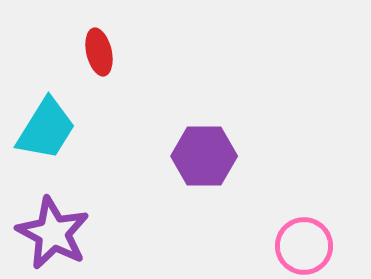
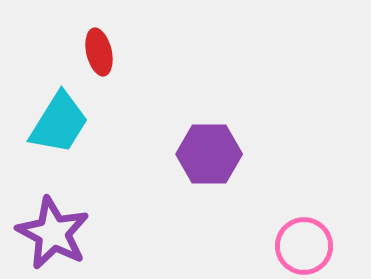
cyan trapezoid: moved 13 px right, 6 px up
purple hexagon: moved 5 px right, 2 px up
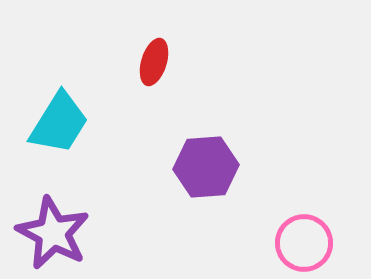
red ellipse: moved 55 px right, 10 px down; rotated 30 degrees clockwise
purple hexagon: moved 3 px left, 13 px down; rotated 4 degrees counterclockwise
pink circle: moved 3 px up
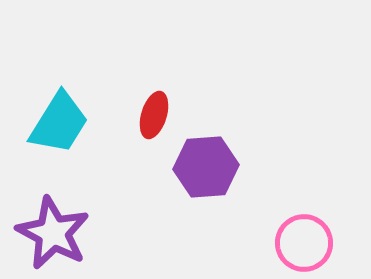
red ellipse: moved 53 px down
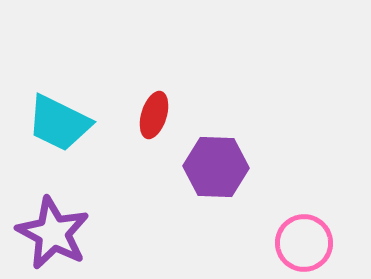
cyan trapezoid: rotated 84 degrees clockwise
purple hexagon: moved 10 px right; rotated 6 degrees clockwise
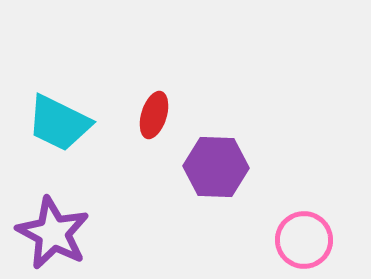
pink circle: moved 3 px up
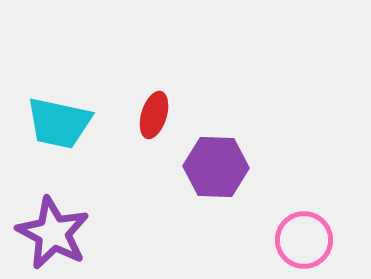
cyan trapezoid: rotated 14 degrees counterclockwise
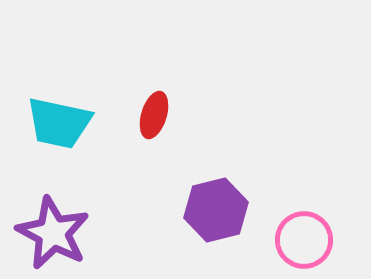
purple hexagon: moved 43 px down; rotated 16 degrees counterclockwise
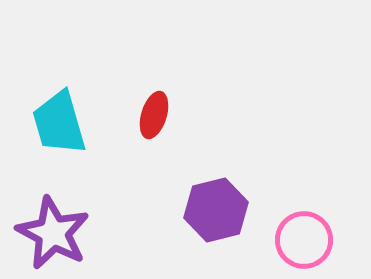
cyan trapezoid: rotated 62 degrees clockwise
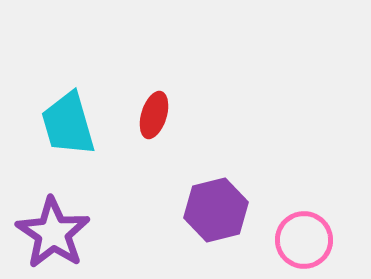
cyan trapezoid: moved 9 px right, 1 px down
purple star: rotated 6 degrees clockwise
